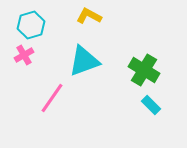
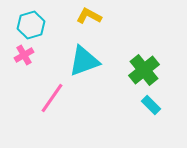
green cross: rotated 20 degrees clockwise
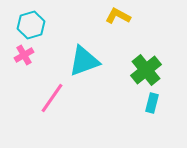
yellow L-shape: moved 29 px right
green cross: moved 2 px right
cyan rectangle: moved 1 px right, 2 px up; rotated 60 degrees clockwise
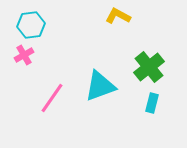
cyan hexagon: rotated 8 degrees clockwise
cyan triangle: moved 16 px right, 25 px down
green cross: moved 3 px right, 3 px up
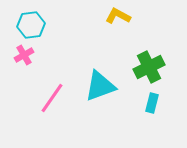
green cross: rotated 12 degrees clockwise
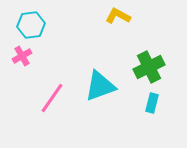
pink cross: moved 2 px left, 1 px down
